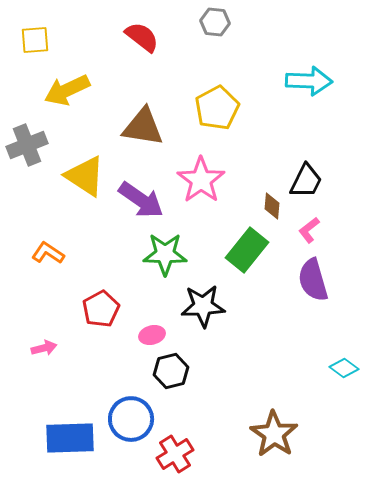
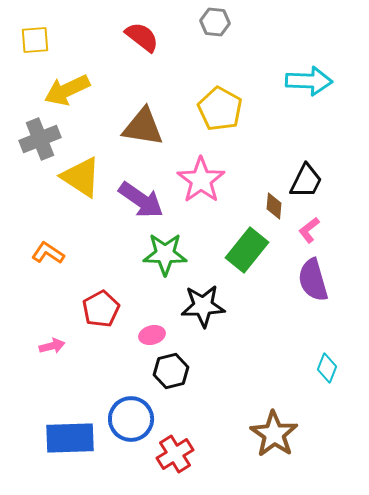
yellow pentagon: moved 3 px right, 1 px down; rotated 15 degrees counterclockwise
gray cross: moved 13 px right, 6 px up
yellow triangle: moved 4 px left, 1 px down
brown diamond: moved 2 px right
pink arrow: moved 8 px right, 2 px up
cyan diamond: moved 17 px left; rotated 76 degrees clockwise
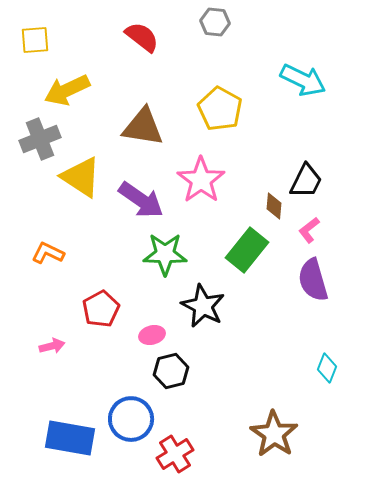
cyan arrow: moved 6 px left, 1 px up; rotated 24 degrees clockwise
orange L-shape: rotated 8 degrees counterclockwise
black star: rotated 30 degrees clockwise
blue rectangle: rotated 12 degrees clockwise
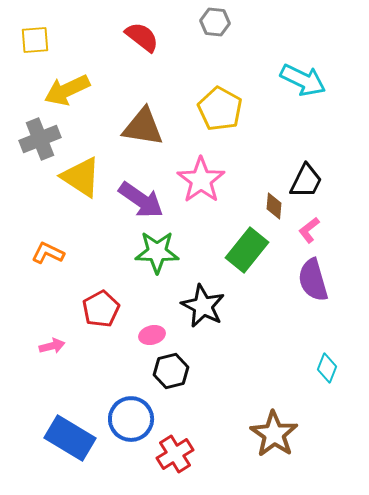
green star: moved 8 px left, 2 px up
blue rectangle: rotated 21 degrees clockwise
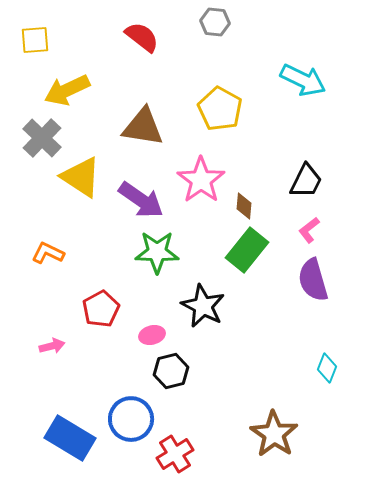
gray cross: moved 2 px right, 1 px up; rotated 24 degrees counterclockwise
brown diamond: moved 30 px left
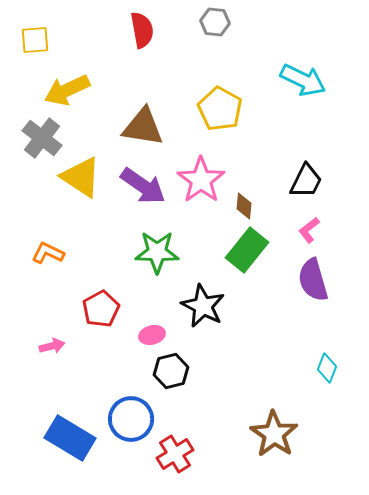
red semicircle: moved 7 px up; rotated 42 degrees clockwise
gray cross: rotated 6 degrees counterclockwise
purple arrow: moved 2 px right, 14 px up
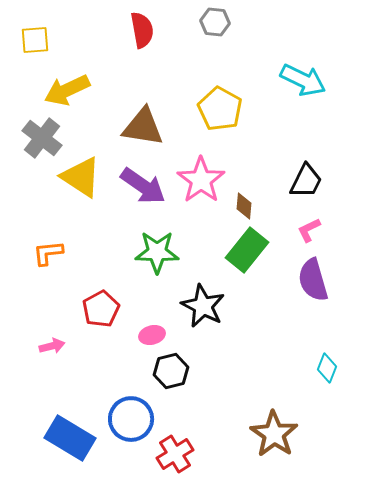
pink L-shape: rotated 12 degrees clockwise
orange L-shape: rotated 32 degrees counterclockwise
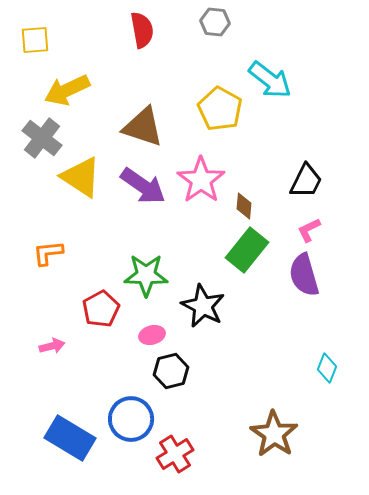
cyan arrow: moved 33 px left; rotated 12 degrees clockwise
brown triangle: rotated 9 degrees clockwise
green star: moved 11 px left, 23 px down
purple semicircle: moved 9 px left, 5 px up
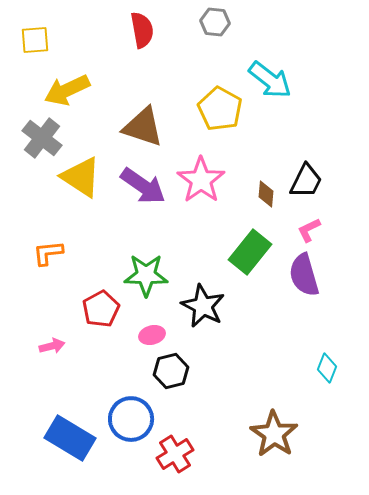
brown diamond: moved 22 px right, 12 px up
green rectangle: moved 3 px right, 2 px down
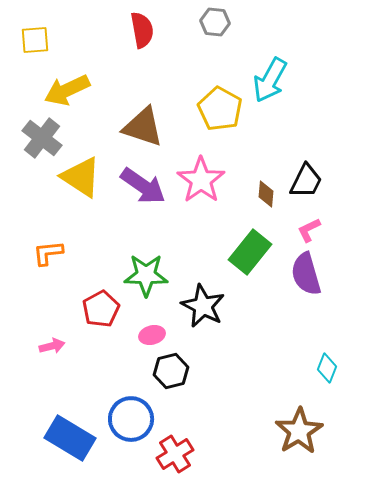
cyan arrow: rotated 81 degrees clockwise
purple semicircle: moved 2 px right, 1 px up
brown star: moved 25 px right, 3 px up; rotated 6 degrees clockwise
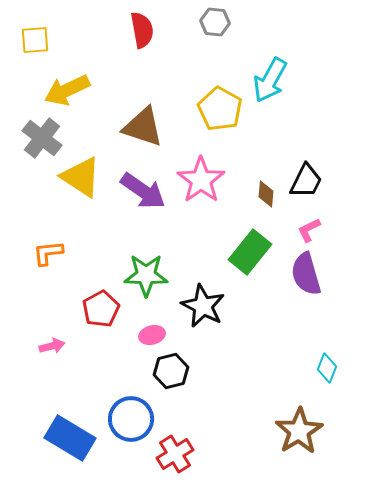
purple arrow: moved 5 px down
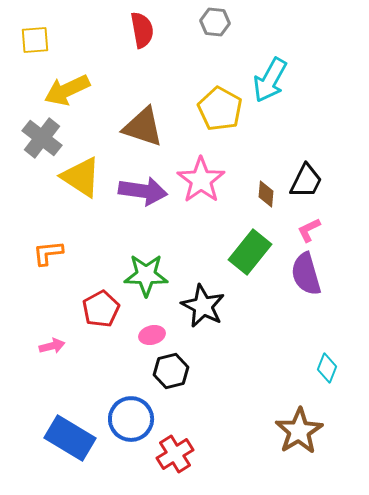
purple arrow: rotated 27 degrees counterclockwise
